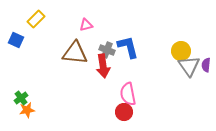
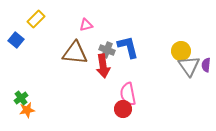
blue square: rotated 14 degrees clockwise
red circle: moved 1 px left, 3 px up
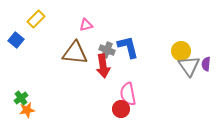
purple semicircle: moved 1 px up
red circle: moved 2 px left
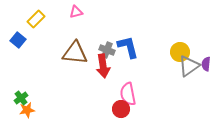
pink triangle: moved 10 px left, 13 px up
blue square: moved 2 px right
yellow circle: moved 1 px left, 1 px down
gray triangle: rotated 30 degrees clockwise
